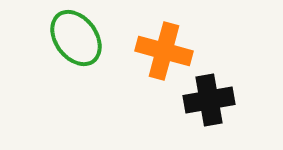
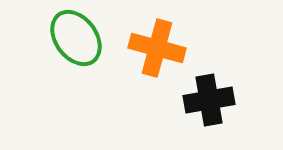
orange cross: moved 7 px left, 3 px up
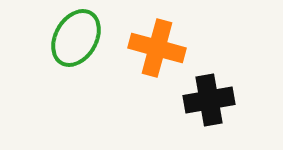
green ellipse: rotated 66 degrees clockwise
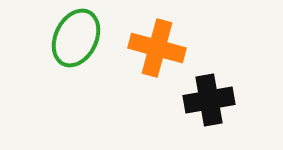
green ellipse: rotated 4 degrees counterclockwise
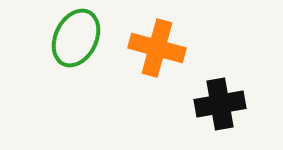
black cross: moved 11 px right, 4 px down
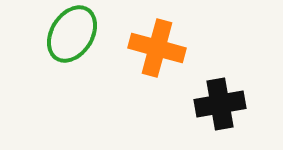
green ellipse: moved 4 px left, 4 px up; rotated 6 degrees clockwise
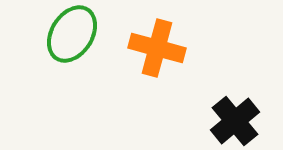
black cross: moved 15 px right, 17 px down; rotated 30 degrees counterclockwise
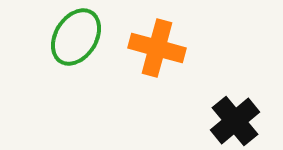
green ellipse: moved 4 px right, 3 px down
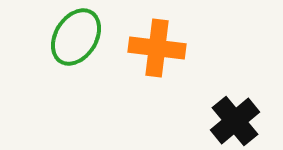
orange cross: rotated 8 degrees counterclockwise
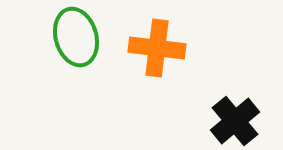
green ellipse: rotated 48 degrees counterclockwise
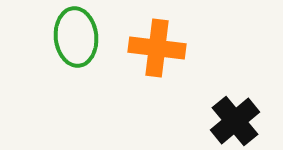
green ellipse: rotated 10 degrees clockwise
